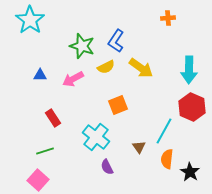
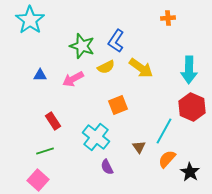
red rectangle: moved 3 px down
orange semicircle: rotated 36 degrees clockwise
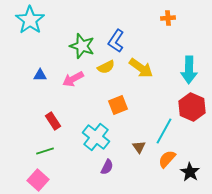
purple semicircle: rotated 126 degrees counterclockwise
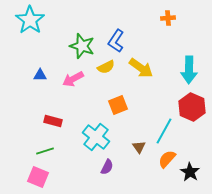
red rectangle: rotated 42 degrees counterclockwise
pink square: moved 3 px up; rotated 20 degrees counterclockwise
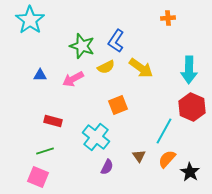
brown triangle: moved 9 px down
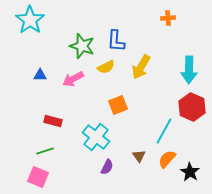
blue L-shape: rotated 30 degrees counterclockwise
yellow arrow: moved 1 px up; rotated 85 degrees clockwise
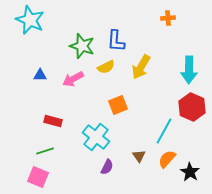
cyan star: rotated 12 degrees counterclockwise
